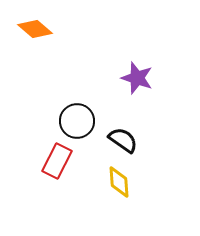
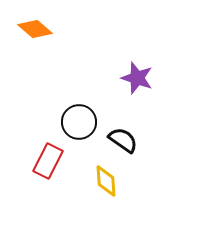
black circle: moved 2 px right, 1 px down
red rectangle: moved 9 px left
yellow diamond: moved 13 px left, 1 px up
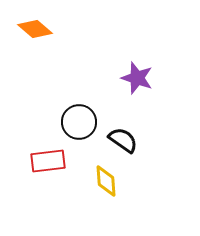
red rectangle: rotated 56 degrees clockwise
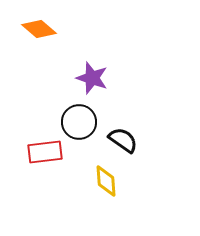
orange diamond: moved 4 px right
purple star: moved 45 px left
red rectangle: moved 3 px left, 9 px up
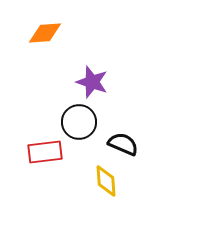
orange diamond: moved 6 px right, 4 px down; rotated 44 degrees counterclockwise
purple star: moved 4 px down
black semicircle: moved 4 px down; rotated 12 degrees counterclockwise
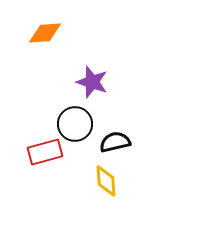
black circle: moved 4 px left, 2 px down
black semicircle: moved 8 px left, 2 px up; rotated 36 degrees counterclockwise
red rectangle: rotated 8 degrees counterclockwise
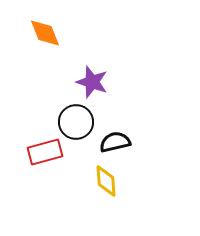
orange diamond: rotated 72 degrees clockwise
black circle: moved 1 px right, 2 px up
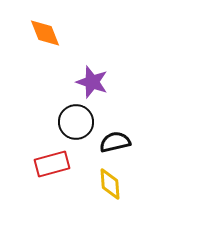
red rectangle: moved 7 px right, 12 px down
yellow diamond: moved 4 px right, 3 px down
